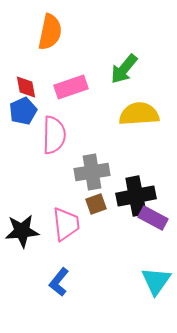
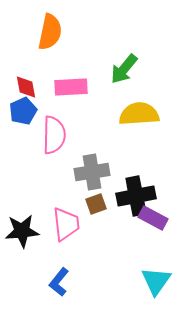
pink rectangle: rotated 16 degrees clockwise
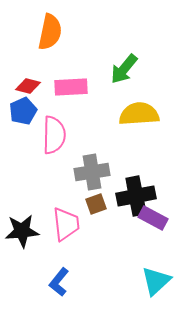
red diamond: moved 2 px right, 1 px up; rotated 65 degrees counterclockwise
cyan triangle: rotated 12 degrees clockwise
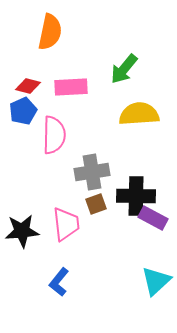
black cross: rotated 12 degrees clockwise
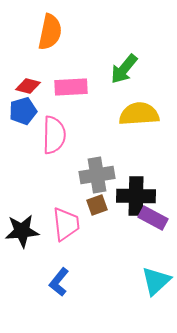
blue pentagon: rotated 8 degrees clockwise
gray cross: moved 5 px right, 3 px down
brown square: moved 1 px right, 1 px down
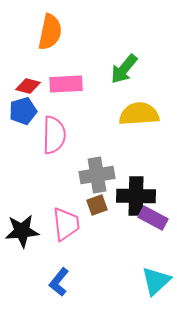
pink rectangle: moved 5 px left, 3 px up
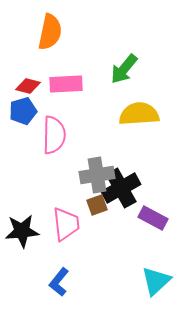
black cross: moved 15 px left, 8 px up; rotated 30 degrees counterclockwise
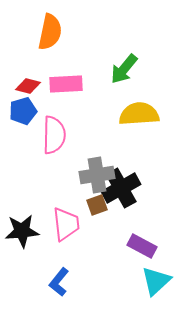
purple rectangle: moved 11 px left, 28 px down
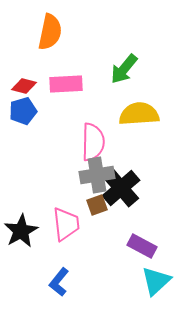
red diamond: moved 4 px left
pink semicircle: moved 39 px right, 7 px down
black cross: rotated 12 degrees counterclockwise
black star: moved 1 px left; rotated 24 degrees counterclockwise
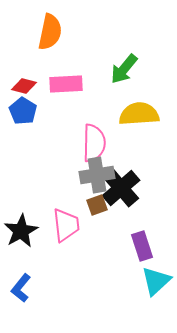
blue pentagon: rotated 24 degrees counterclockwise
pink semicircle: moved 1 px right, 1 px down
pink trapezoid: moved 1 px down
purple rectangle: rotated 44 degrees clockwise
blue L-shape: moved 38 px left, 6 px down
